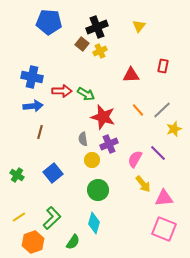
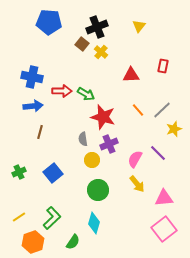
yellow cross: moved 1 px right, 1 px down; rotated 24 degrees counterclockwise
green cross: moved 2 px right, 3 px up; rotated 32 degrees clockwise
yellow arrow: moved 6 px left
pink square: rotated 30 degrees clockwise
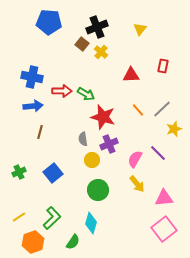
yellow triangle: moved 1 px right, 3 px down
gray line: moved 1 px up
cyan diamond: moved 3 px left
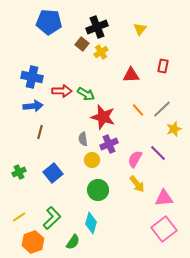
yellow cross: rotated 16 degrees clockwise
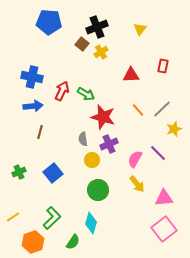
red arrow: rotated 66 degrees counterclockwise
yellow line: moved 6 px left
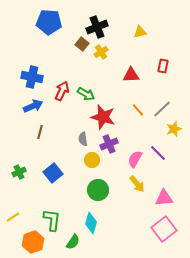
yellow triangle: moved 3 px down; rotated 40 degrees clockwise
blue arrow: rotated 18 degrees counterclockwise
green L-shape: moved 2 px down; rotated 40 degrees counterclockwise
